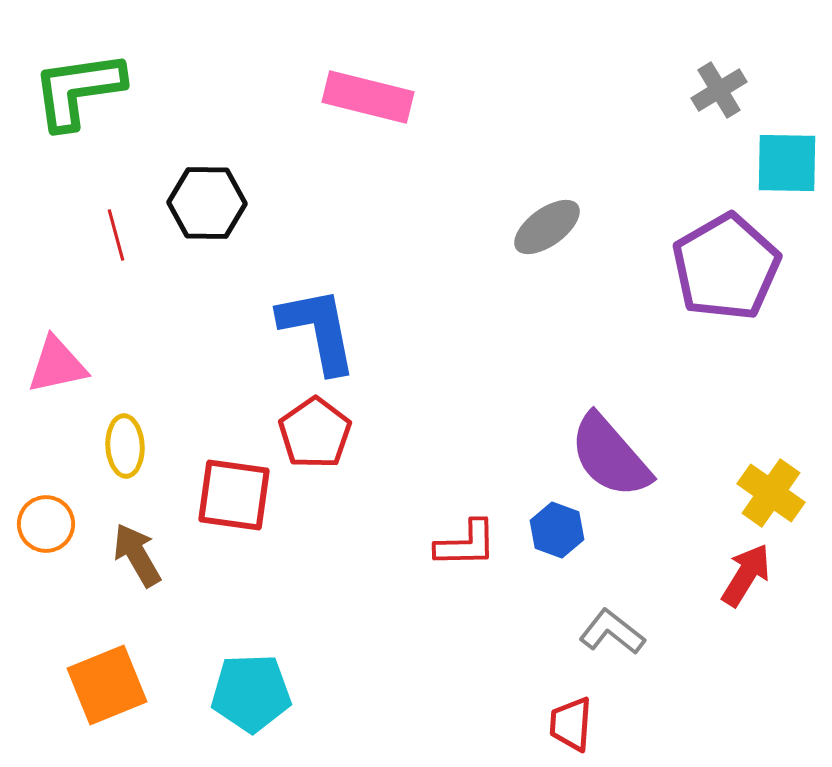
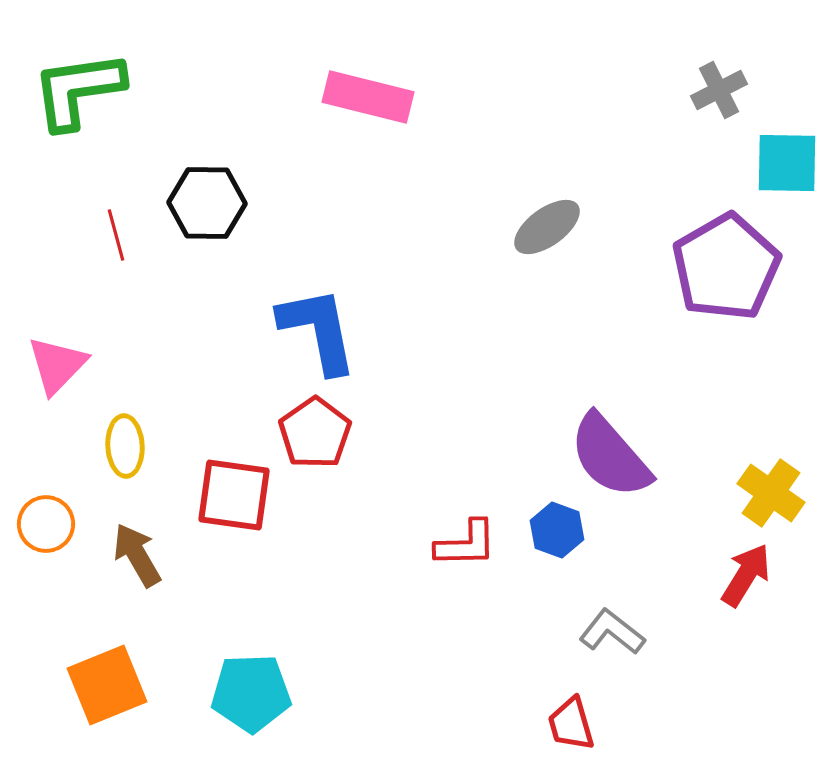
gray cross: rotated 4 degrees clockwise
pink triangle: rotated 34 degrees counterclockwise
red trapezoid: rotated 20 degrees counterclockwise
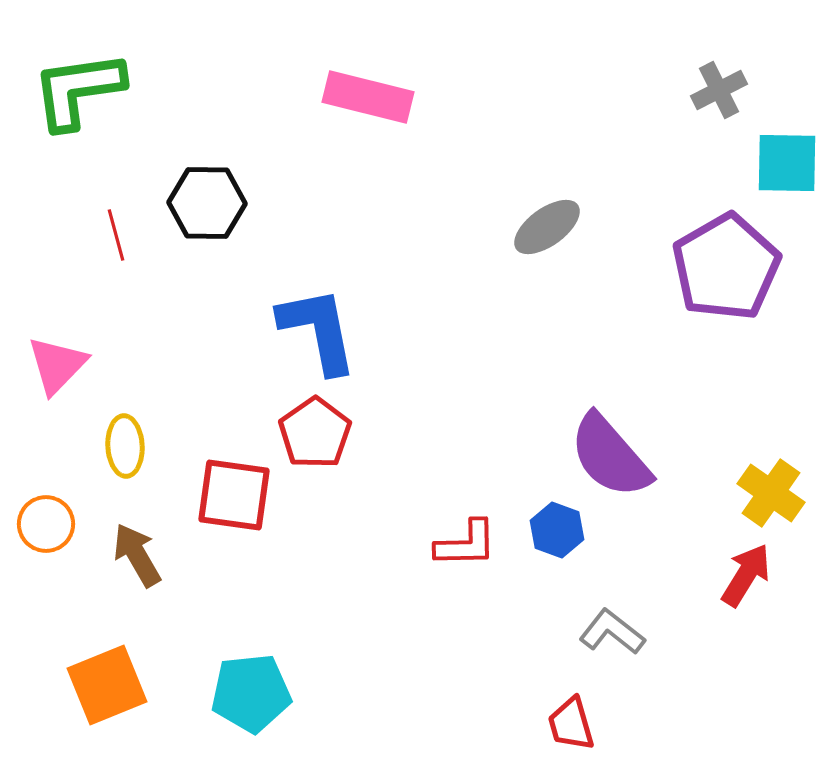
cyan pentagon: rotated 4 degrees counterclockwise
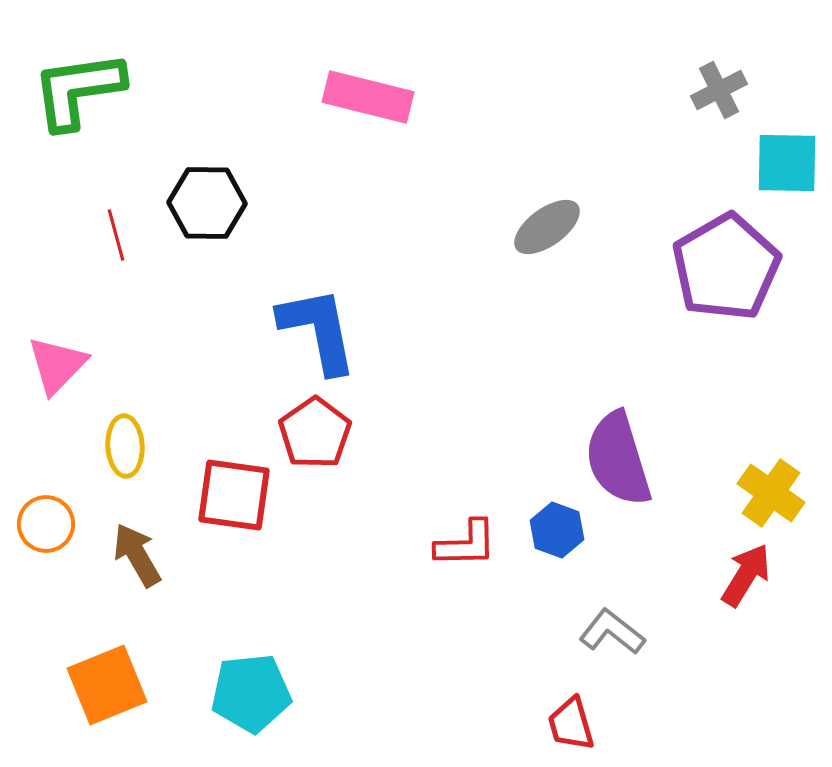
purple semicircle: moved 8 px right, 3 px down; rotated 24 degrees clockwise
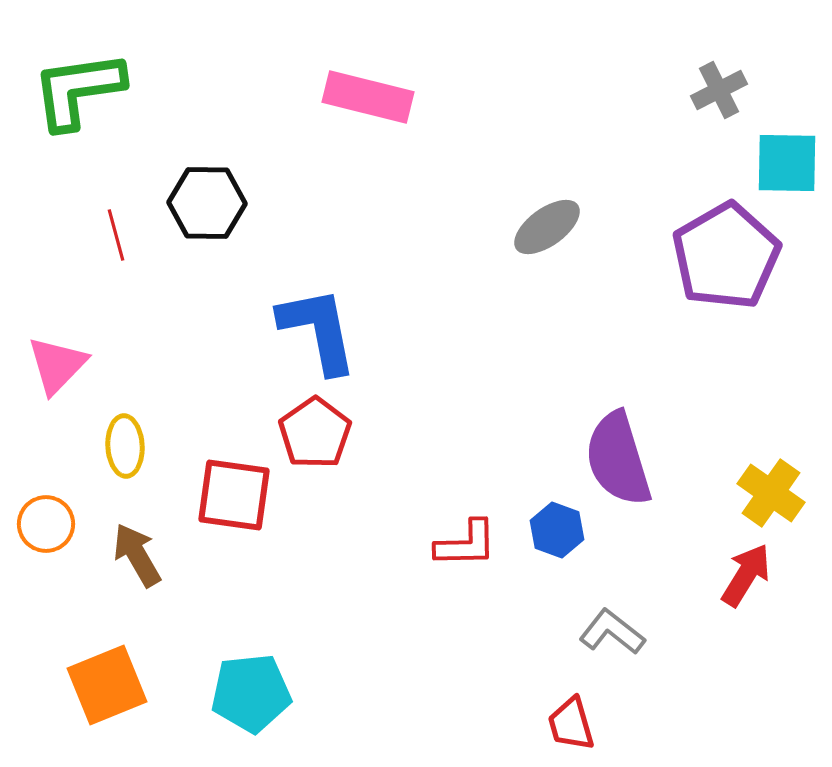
purple pentagon: moved 11 px up
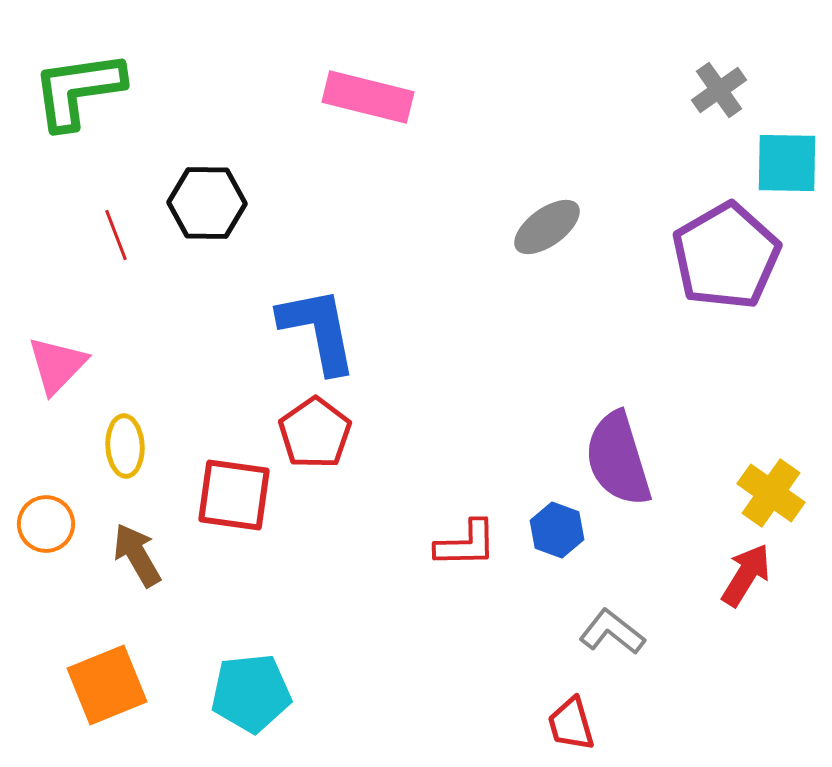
gray cross: rotated 8 degrees counterclockwise
red line: rotated 6 degrees counterclockwise
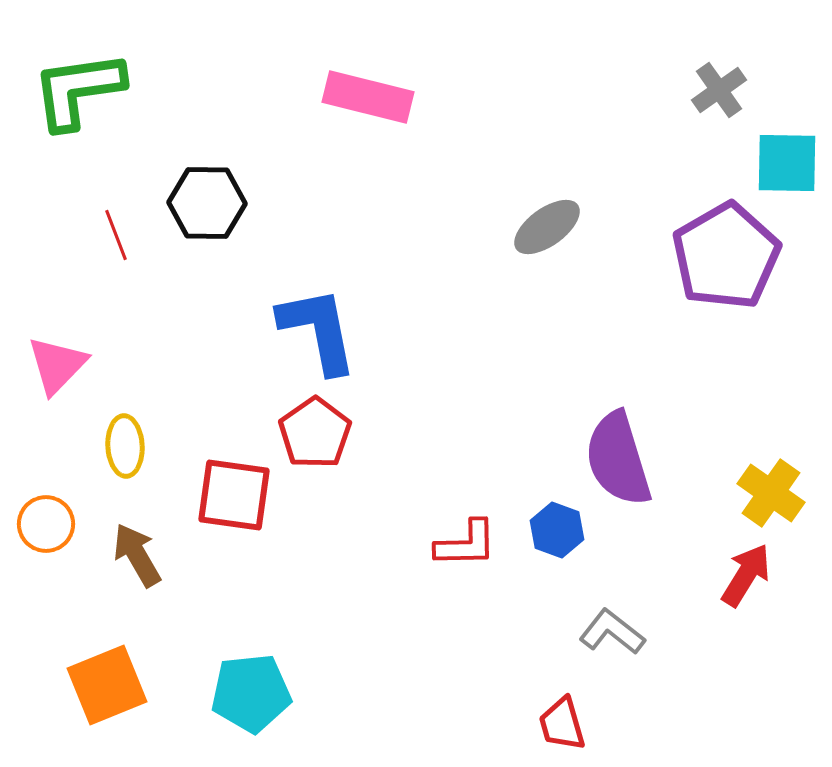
red trapezoid: moved 9 px left
